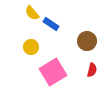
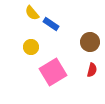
brown circle: moved 3 px right, 1 px down
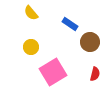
yellow semicircle: moved 1 px left
blue rectangle: moved 19 px right
red semicircle: moved 3 px right, 4 px down
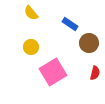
brown circle: moved 1 px left, 1 px down
red semicircle: moved 1 px up
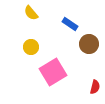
brown circle: moved 1 px down
red semicircle: moved 14 px down
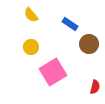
yellow semicircle: moved 2 px down
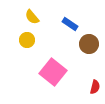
yellow semicircle: moved 1 px right, 2 px down
yellow circle: moved 4 px left, 7 px up
pink square: rotated 20 degrees counterclockwise
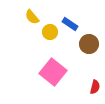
yellow circle: moved 23 px right, 8 px up
